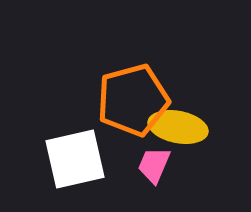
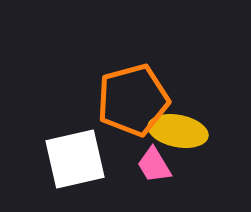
yellow ellipse: moved 4 px down
pink trapezoid: rotated 54 degrees counterclockwise
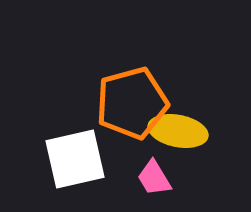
orange pentagon: moved 1 px left, 3 px down
pink trapezoid: moved 13 px down
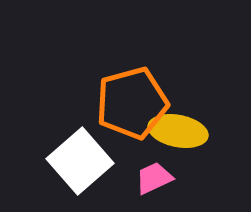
white square: moved 5 px right, 2 px down; rotated 28 degrees counterclockwise
pink trapezoid: rotated 96 degrees clockwise
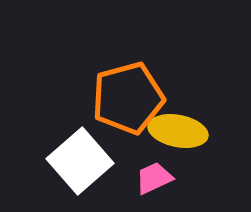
orange pentagon: moved 4 px left, 5 px up
